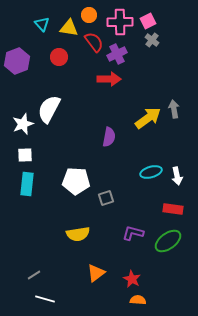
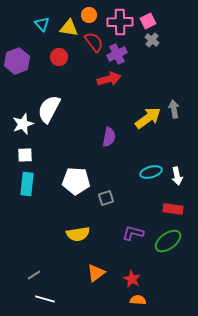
red arrow: rotated 15 degrees counterclockwise
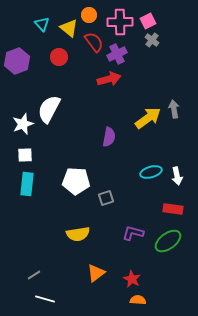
yellow triangle: rotated 30 degrees clockwise
